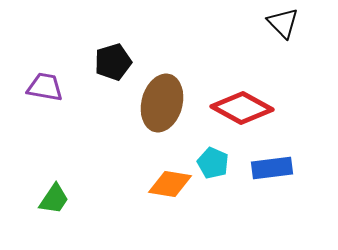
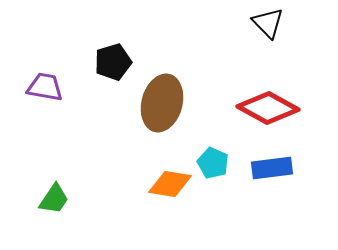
black triangle: moved 15 px left
red diamond: moved 26 px right
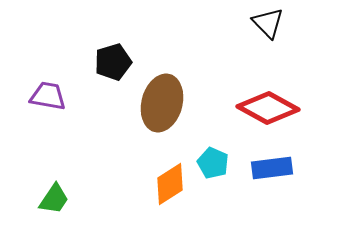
purple trapezoid: moved 3 px right, 9 px down
orange diamond: rotated 42 degrees counterclockwise
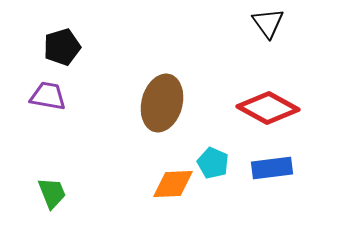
black triangle: rotated 8 degrees clockwise
black pentagon: moved 51 px left, 15 px up
orange diamond: moved 3 px right; rotated 30 degrees clockwise
green trapezoid: moved 2 px left, 6 px up; rotated 56 degrees counterclockwise
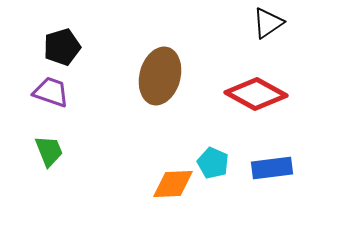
black triangle: rotated 32 degrees clockwise
purple trapezoid: moved 3 px right, 4 px up; rotated 9 degrees clockwise
brown ellipse: moved 2 px left, 27 px up
red diamond: moved 12 px left, 14 px up
green trapezoid: moved 3 px left, 42 px up
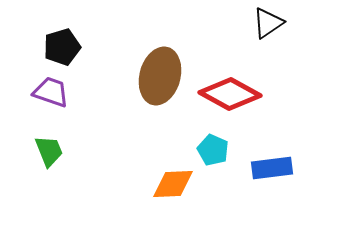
red diamond: moved 26 px left
cyan pentagon: moved 13 px up
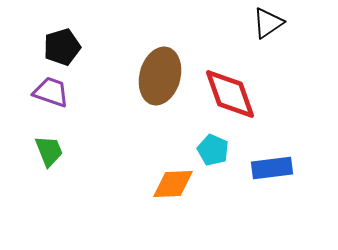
red diamond: rotated 42 degrees clockwise
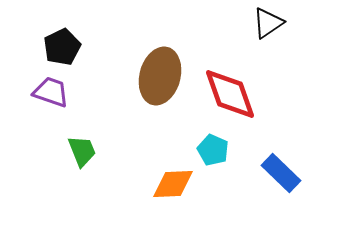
black pentagon: rotated 9 degrees counterclockwise
green trapezoid: moved 33 px right
blue rectangle: moved 9 px right, 5 px down; rotated 51 degrees clockwise
